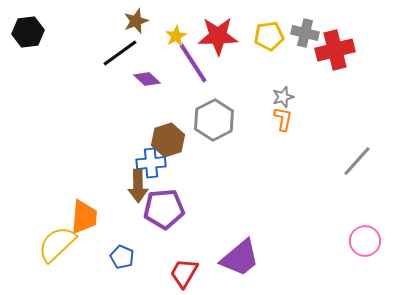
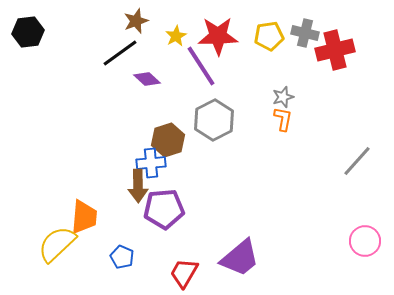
purple line: moved 8 px right, 3 px down
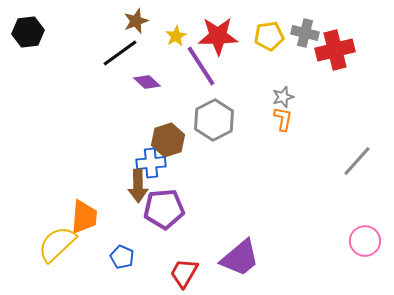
purple diamond: moved 3 px down
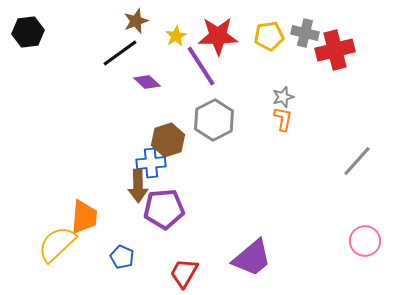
purple trapezoid: moved 12 px right
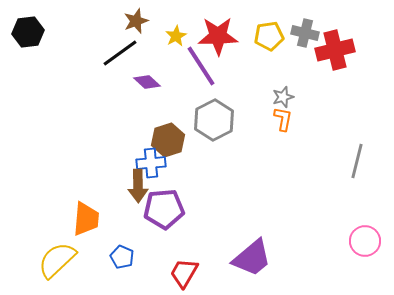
gray line: rotated 28 degrees counterclockwise
orange trapezoid: moved 2 px right, 2 px down
yellow semicircle: moved 16 px down
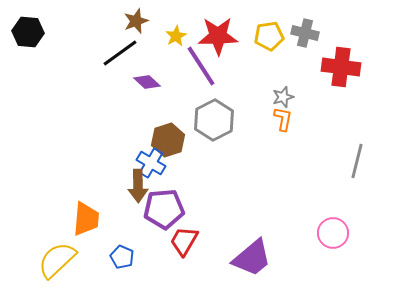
black hexagon: rotated 12 degrees clockwise
red cross: moved 6 px right, 17 px down; rotated 21 degrees clockwise
blue cross: rotated 36 degrees clockwise
pink circle: moved 32 px left, 8 px up
red trapezoid: moved 32 px up
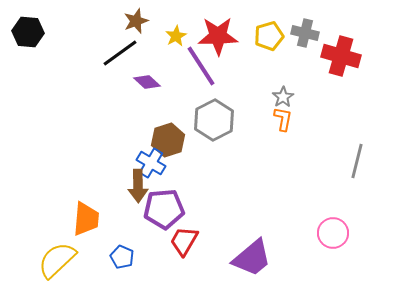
yellow pentagon: rotated 8 degrees counterclockwise
red cross: moved 11 px up; rotated 9 degrees clockwise
gray star: rotated 15 degrees counterclockwise
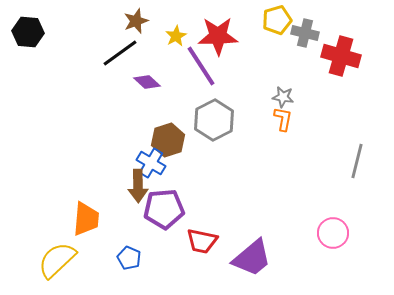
yellow pentagon: moved 8 px right, 16 px up
gray star: rotated 30 degrees counterclockwise
red trapezoid: moved 18 px right; rotated 108 degrees counterclockwise
blue pentagon: moved 7 px right, 1 px down
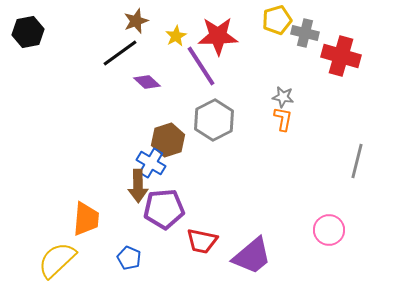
black hexagon: rotated 16 degrees counterclockwise
pink circle: moved 4 px left, 3 px up
purple trapezoid: moved 2 px up
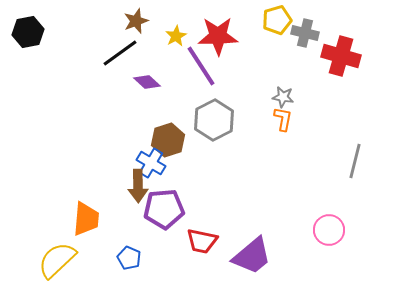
gray line: moved 2 px left
